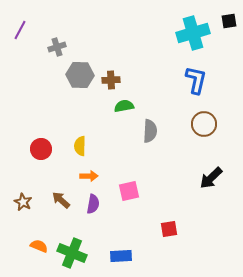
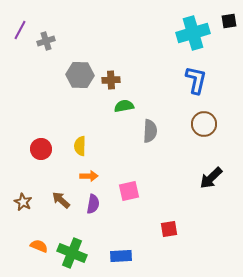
gray cross: moved 11 px left, 6 px up
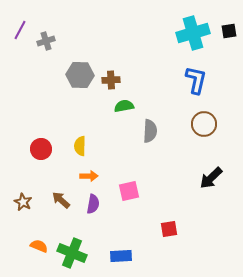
black square: moved 10 px down
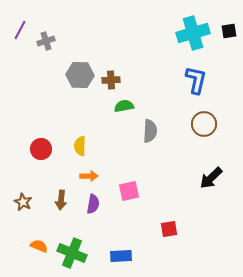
brown arrow: rotated 126 degrees counterclockwise
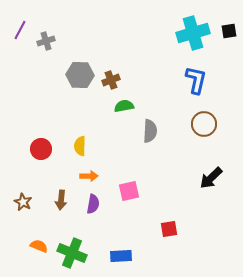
brown cross: rotated 18 degrees counterclockwise
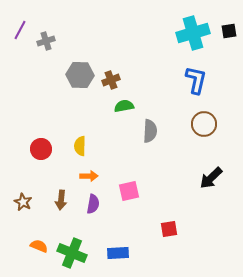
blue rectangle: moved 3 px left, 3 px up
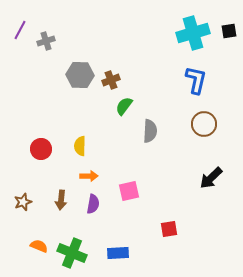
green semicircle: rotated 42 degrees counterclockwise
brown star: rotated 24 degrees clockwise
